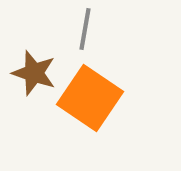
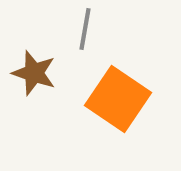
orange square: moved 28 px right, 1 px down
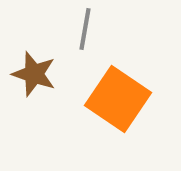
brown star: moved 1 px down
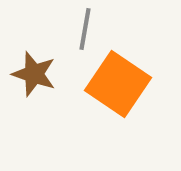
orange square: moved 15 px up
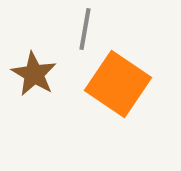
brown star: rotated 12 degrees clockwise
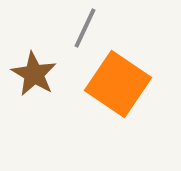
gray line: moved 1 px up; rotated 15 degrees clockwise
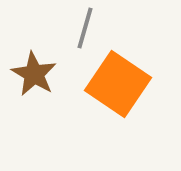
gray line: rotated 9 degrees counterclockwise
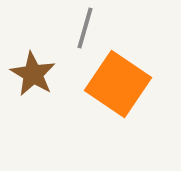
brown star: moved 1 px left
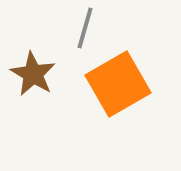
orange square: rotated 26 degrees clockwise
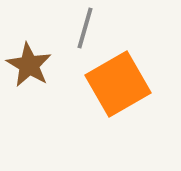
brown star: moved 4 px left, 9 px up
